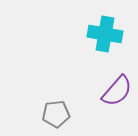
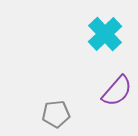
cyan cross: rotated 36 degrees clockwise
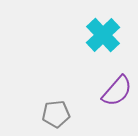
cyan cross: moved 2 px left, 1 px down
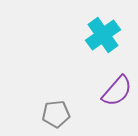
cyan cross: rotated 8 degrees clockwise
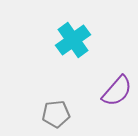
cyan cross: moved 30 px left, 5 px down
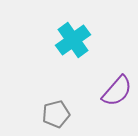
gray pentagon: rotated 8 degrees counterclockwise
